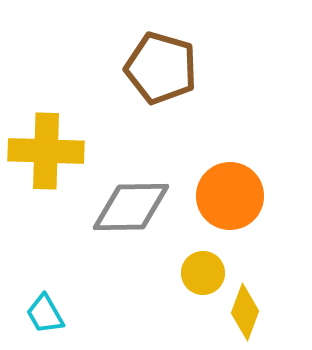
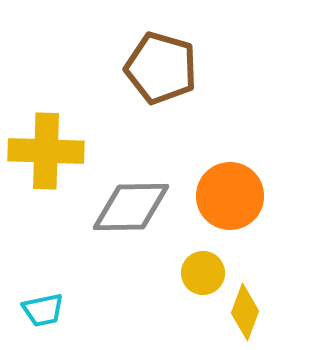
cyan trapezoid: moved 2 px left, 4 px up; rotated 72 degrees counterclockwise
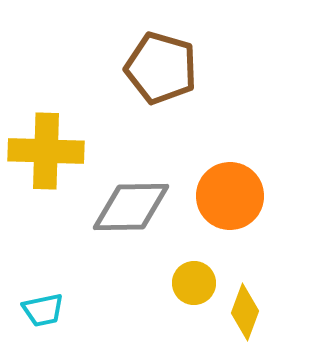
yellow circle: moved 9 px left, 10 px down
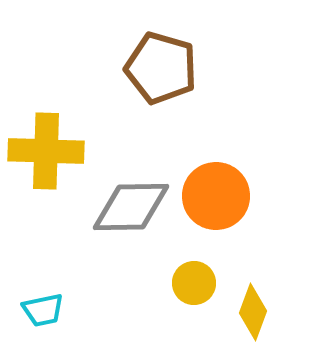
orange circle: moved 14 px left
yellow diamond: moved 8 px right
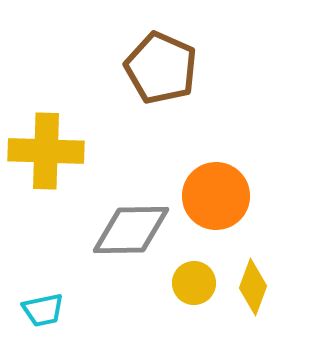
brown pentagon: rotated 8 degrees clockwise
gray diamond: moved 23 px down
yellow diamond: moved 25 px up
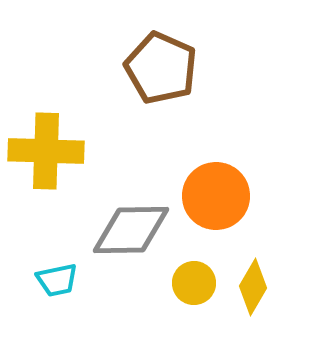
yellow diamond: rotated 10 degrees clockwise
cyan trapezoid: moved 14 px right, 30 px up
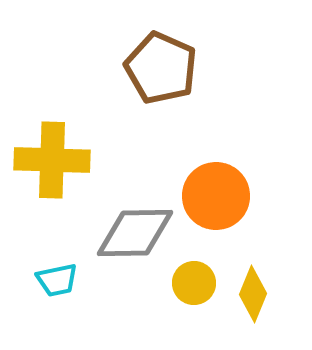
yellow cross: moved 6 px right, 9 px down
gray diamond: moved 4 px right, 3 px down
yellow diamond: moved 7 px down; rotated 8 degrees counterclockwise
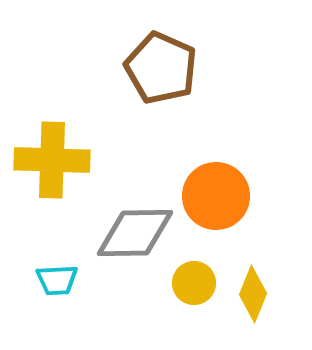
cyan trapezoid: rotated 9 degrees clockwise
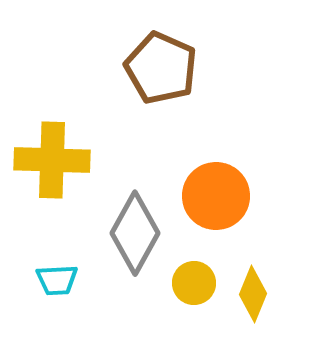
gray diamond: rotated 60 degrees counterclockwise
